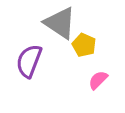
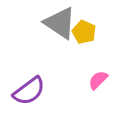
yellow pentagon: moved 13 px up
purple semicircle: moved 30 px down; rotated 148 degrees counterclockwise
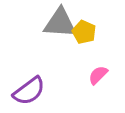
gray triangle: rotated 30 degrees counterclockwise
pink semicircle: moved 5 px up
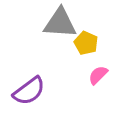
yellow pentagon: moved 2 px right, 11 px down
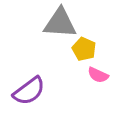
yellow pentagon: moved 2 px left, 6 px down
pink semicircle: rotated 110 degrees counterclockwise
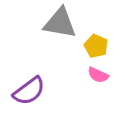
gray triangle: rotated 6 degrees clockwise
yellow pentagon: moved 12 px right, 3 px up
